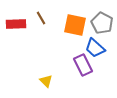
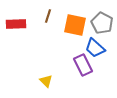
brown line: moved 7 px right, 2 px up; rotated 48 degrees clockwise
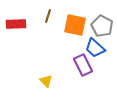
gray pentagon: moved 3 px down
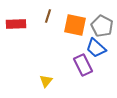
blue trapezoid: moved 1 px right
yellow triangle: rotated 24 degrees clockwise
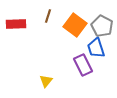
orange square: rotated 25 degrees clockwise
blue trapezoid: rotated 30 degrees clockwise
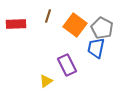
gray pentagon: moved 2 px down
blue trapezoid: rotated 30 degrees clockwise
purple rectangle: moved 16 px left
yellow triangle: rotated 16 degrees clockwise
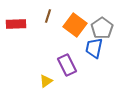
gray pentagon: rotated 10 degrees clockwise
blue trapezoid: moved 2 px left
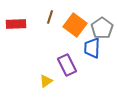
brown line: moved 2 px right, 1 px down
blue trapezoid: moved 2 px left; rotated 10 degrees counterclockwise
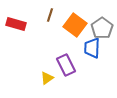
brown line: moved 2 px up
red rectangle: rotated 18 degrees clockwise
purple rectangle: moved 1 px left
yellow triangle: moved 1 px right, 3 px up
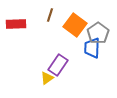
red rectangle: rotated 18 degrees counterclockwise
gray pentagon: moved 4 px left, 5 px down
purple rectangle: moved 8 px left; rotated 60 degrees clockwise
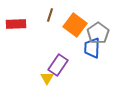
yellow triangle: rotated 24 degrees counterclockwise
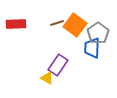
brown line: moved 7 px right, 8 px down; rotated 56 degrees clockwise
yellow triangle: rotated 32 degrees counterclockwise
